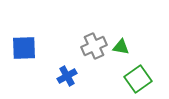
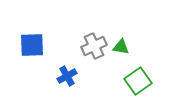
blue square: moved 8 px right, 3 px up
green square: moved 2 px down
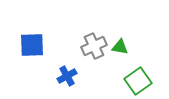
green triangle: moved 1 px left
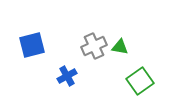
blue square: rotated 12 degrees counterclockwise
green square: moved 2 px right
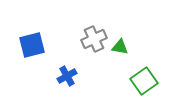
gray cross: moved 7 px up
green square: moved 4 px right
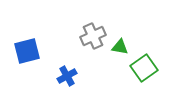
gray cross: moved 1 px left, 3 px up
blue square: moved 5 px left, 6 px down
green square: moved 13 px up
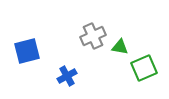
green square: rotated 12 degrees clockwise
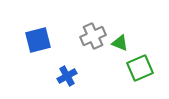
green triangle: moved 4 px up; rotated 12 degrees clockwise
blue square: moved 11 px right, 11 px up
green square: moved 4 px left
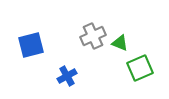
blue square: moved 7 px left, 5 px down
